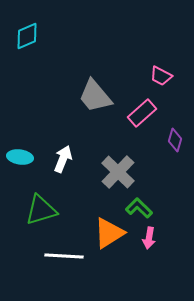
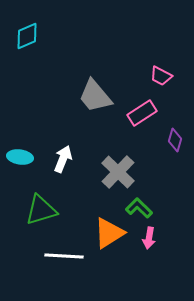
pink rectangle: rotated 8 degrees clockwise
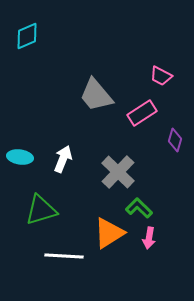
gray trapezoid: moved 1 px right, 1 px up
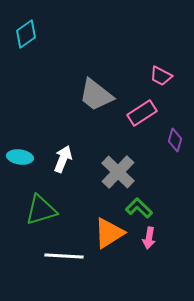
cyan diamond: moved 1 px left, 2 px up; rotated 12 degrees counterclockwise
gray trapezoid: rotated 12 degrees counterclockwise
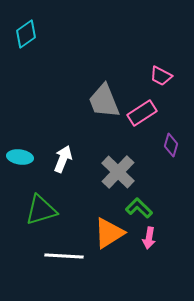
gray trapezoid: moved 8 px right, 6 px down; rotated 30 degrees clockwise
purple diamond: moved 4 px left, 5 px down
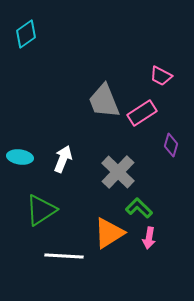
green triangle: rotated 16 degrees counterclockwise
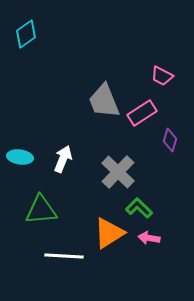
pink trapezoid: moved 1 px right
purple diamond: moved 1 px left, 5 px up
green triangle: rotated 28 degrees clockwise
pink arrow: rotated 90 degrees clockwise
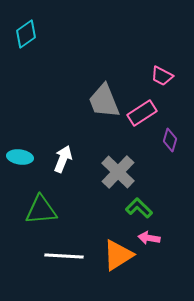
orange triangle: moved 9 px right, 22 px down
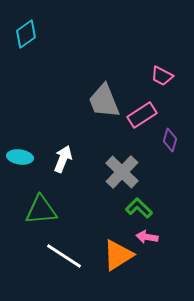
pink rectangle: moved 2 px down
gray cross: moved 4 px right
pink arrow: moved 2 px left, 1 px up
white line: rotated 30 degrees clockwise
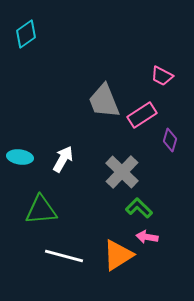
white arrow: rotated 8 degrees clockwise
white line: rotated 18 degrees counterclockwise
